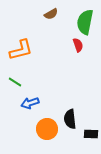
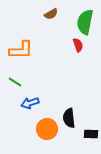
orange L-shape: rotated 15 degrees clockwise
black semicircle: moved 1 px left, 1 px up
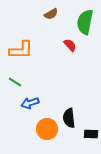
red semicircle: moved 8 px left; rotated 24 degrees counterclockwise
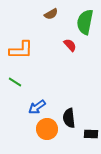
blue arrow: moved 7 px right, 4 px down; rotated 18 degrees counterclockwise
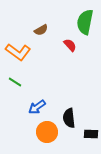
brown semicircle: moved 10 px left, 16 px down
orange L-shape: moved 3 px left, 2 px down; rotated 35 degrees clockwise
orange circle: moved 3 px down
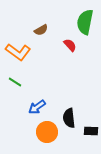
black rectangle: moved 3 px up
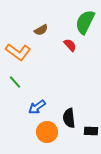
green semicircle: rotated 15 degrees clockwise
green line: rotated 16 degrees clockwise
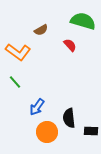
green semicircle: moved 2 px left, 1 px up; rotated 80 degrees clockwise
blue arrow: rotated 18 degrees counterclockwise
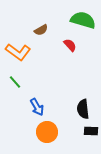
green semicircle: moved 1 px up
blue arrow: rotated 66 degrees counterclockwise
black semicircle: moved 14 px right, 9 px up
